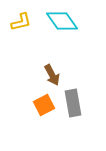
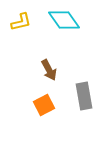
cyan diamond: moved 2 px right, 1 px up
brown arrow: moved 3 px left, 5 px up
gray rectangle: moved 11 px right, 7 px up
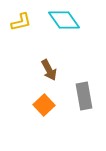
orange square: rotated 15 degrees counterclockwise
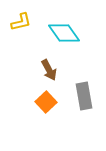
cyan diamond: moved 13 px down
orange square: moved 2 px right, 3 px up
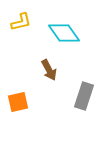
gray rectangle: rotated 28 degrees clockwise
orange square: moved 28 px left; rotated 30 degrees clockwise
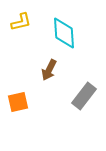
cyan diamond: rotated 32 degrees clockwise
brown arrow: rotated 55 degrees clockwise
gray rectangle: rotated 20 degrees clockwise
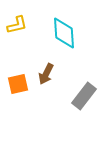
yellow L-shape: moved 4 px left, 3 px down
brown arrow: moved 3 px left, 4 px down
orange square: moved 18 px up
